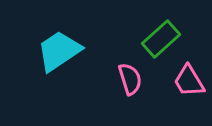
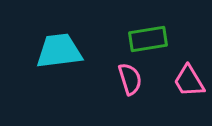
green rectangle: moved 13 px left; rotated 33 degrees clockwise
cyan trapezoid: rotated 27 degrees clockwise
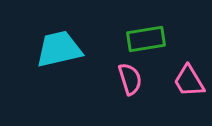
green rectangle: moved 2 px left
cyan trapezoid: moved 2 px up; rotated 6 degrees counterclockwise
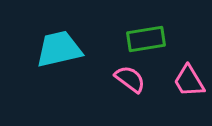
pink semicircle: rotated 36 degrees counterclockwise
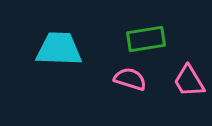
cyan trapezoid: rotated 15 degrees clockwise
pink semicircle: rotated 20 degrees counterclockwise
